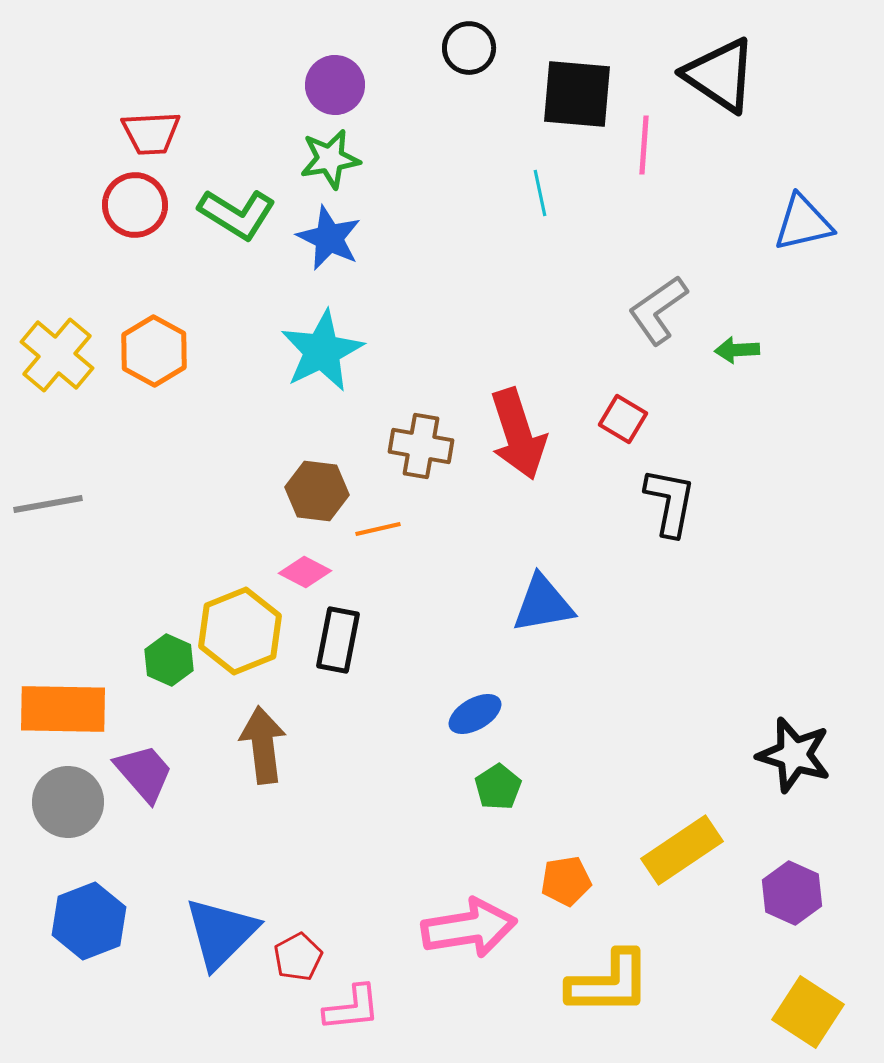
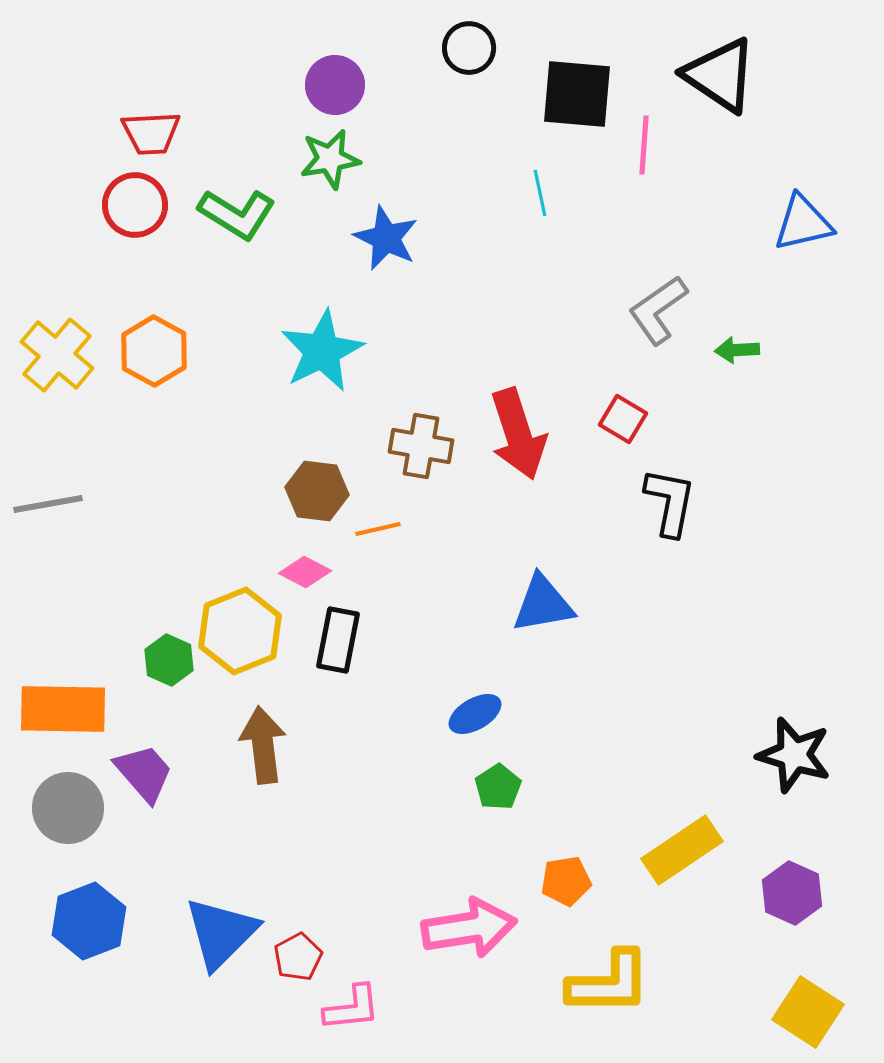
blue star at (329, 238): moved 57 px right
gray circle at (68, 802): moved 6 px down
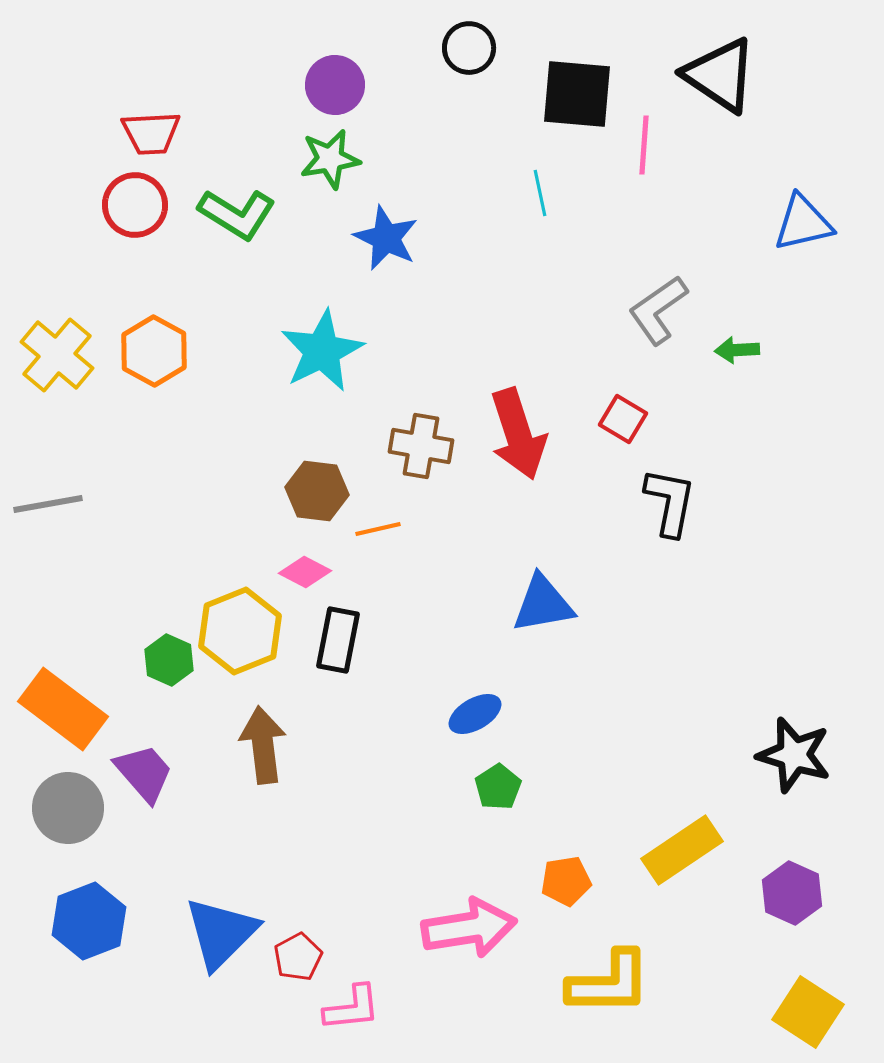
orange rectangle at (63, 709): rotated 36 degrees clockwise
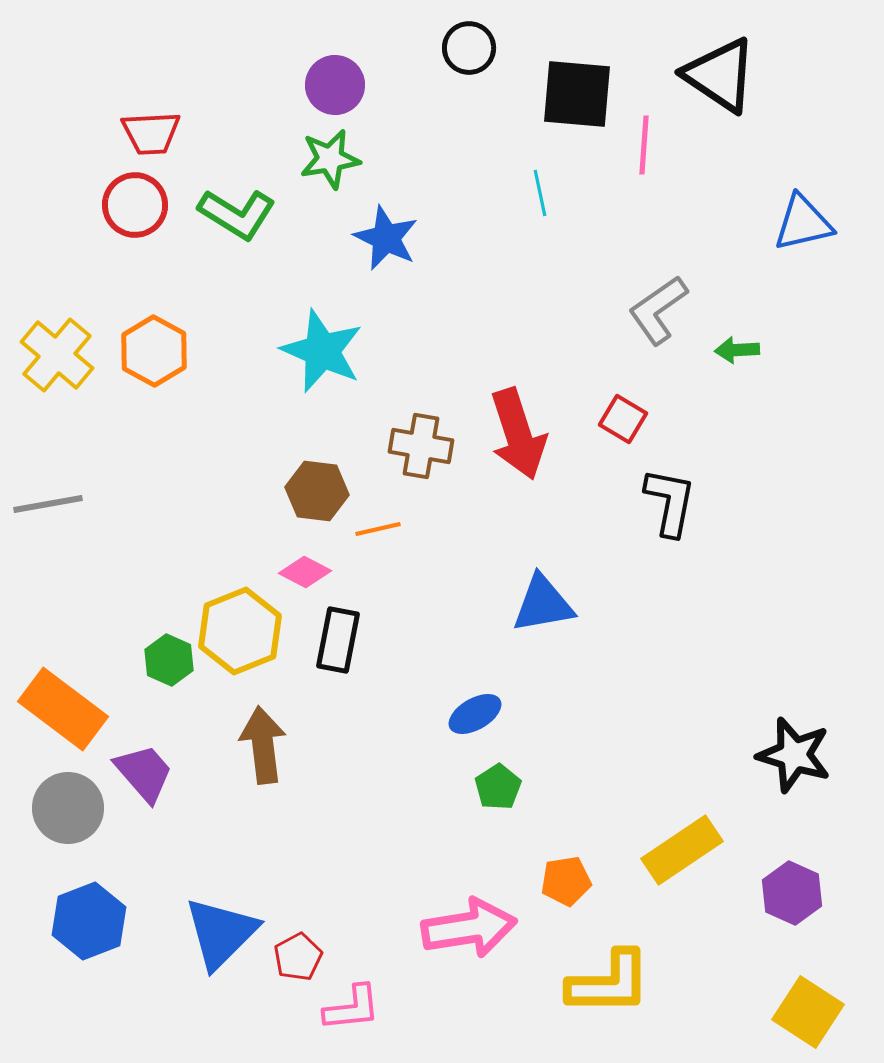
cyan star at (322, 351): rotated 22 degrees counterclockwise
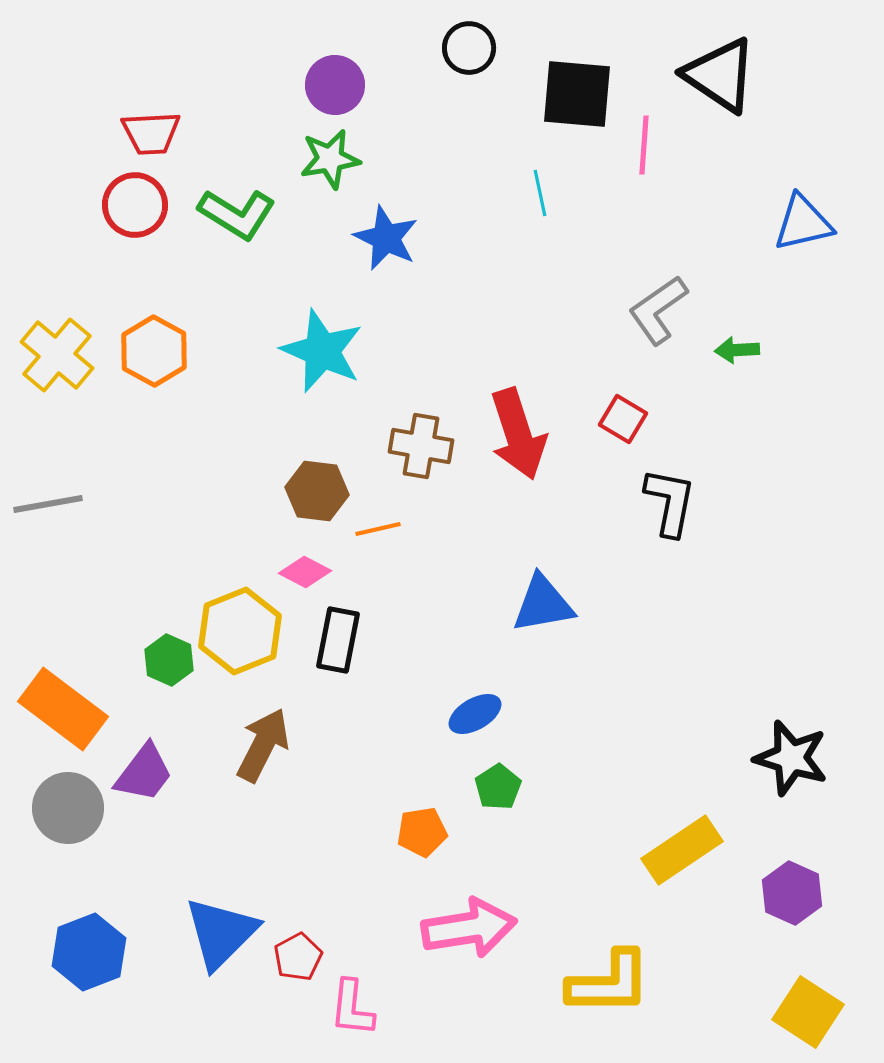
brown arrow at (263, 745): rotated 34 degrees clockwise
black star at (794, 755): moved 3 px left, 3 px down
purple trapezoid at (144, 773): rotated 78 degrees clockwise
orange pentagon at (566, 881): moved 144 px left, 49 px up
blue hexagon at (89, 921): moved 31 px down
pink L-shape at (352, 1008): rotated 102 degrees clockwise
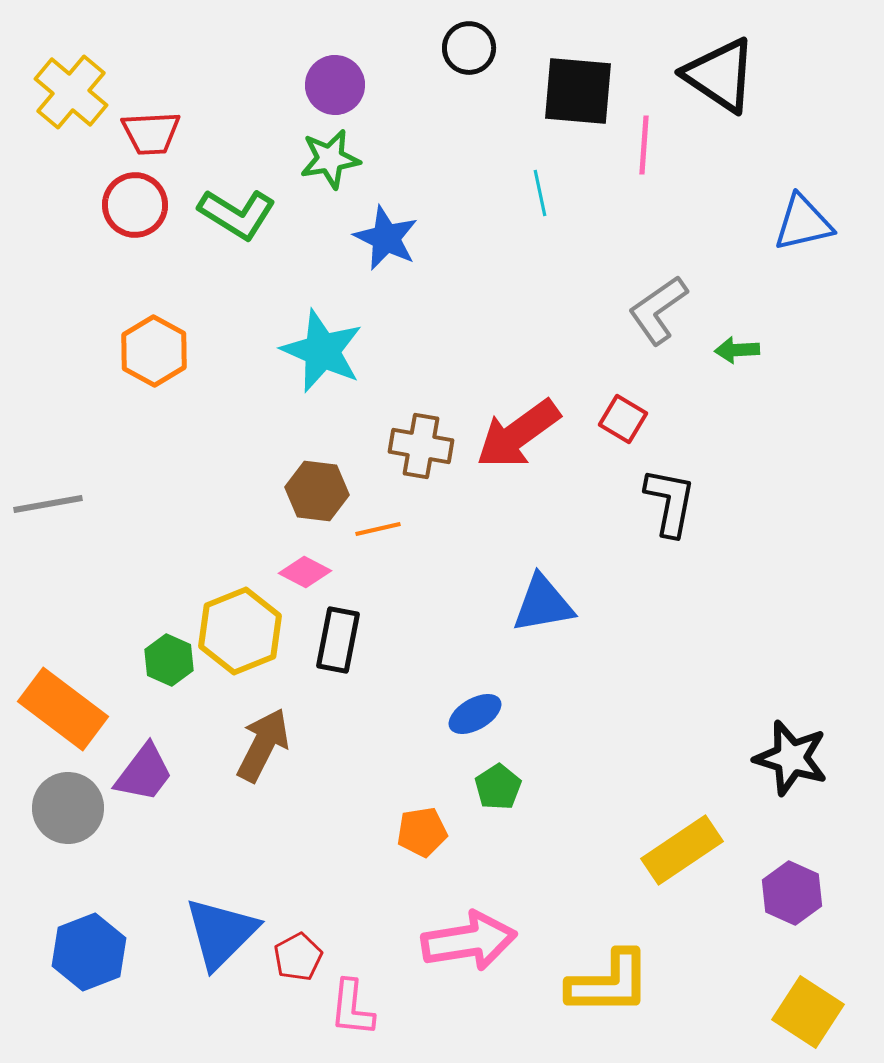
black square at (577, 94): moved 1 px right, 3 px up
yellow cross at (57, 355): moved 14 px right, 263 px up
red arrow at (518, 434): rotated 72 degrees clockwise
pink arrow at (469, 928): moved 13 px down
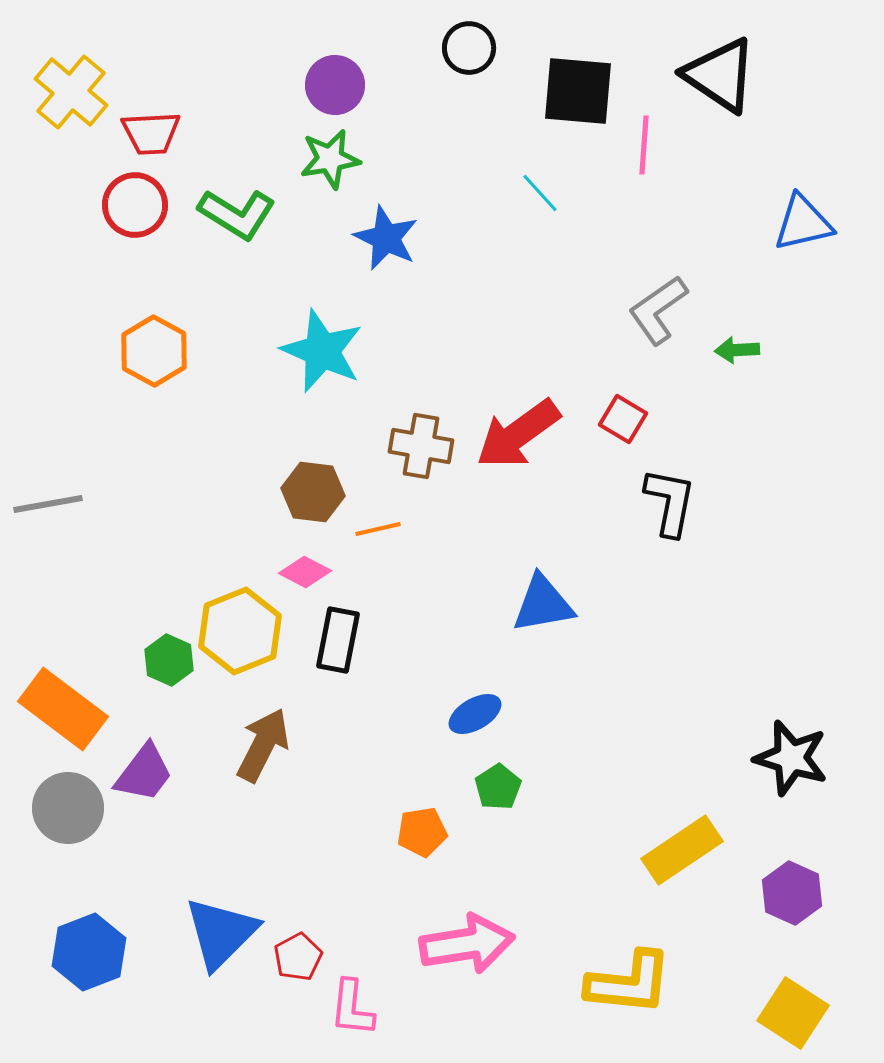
cyan line at (540, 193): rotated 30 degrees counterclockwise
brown hexagon at (317, 491): moved 4 px left, 1 px down
pink arrow at (469, 941): moved 2 px left, 3 px down
yellow L-shape at (609, 983): moved 20 px right; rotated 6 degrees clockwise
yellow square at (808, 1012): moved 15 px left, 1 px down
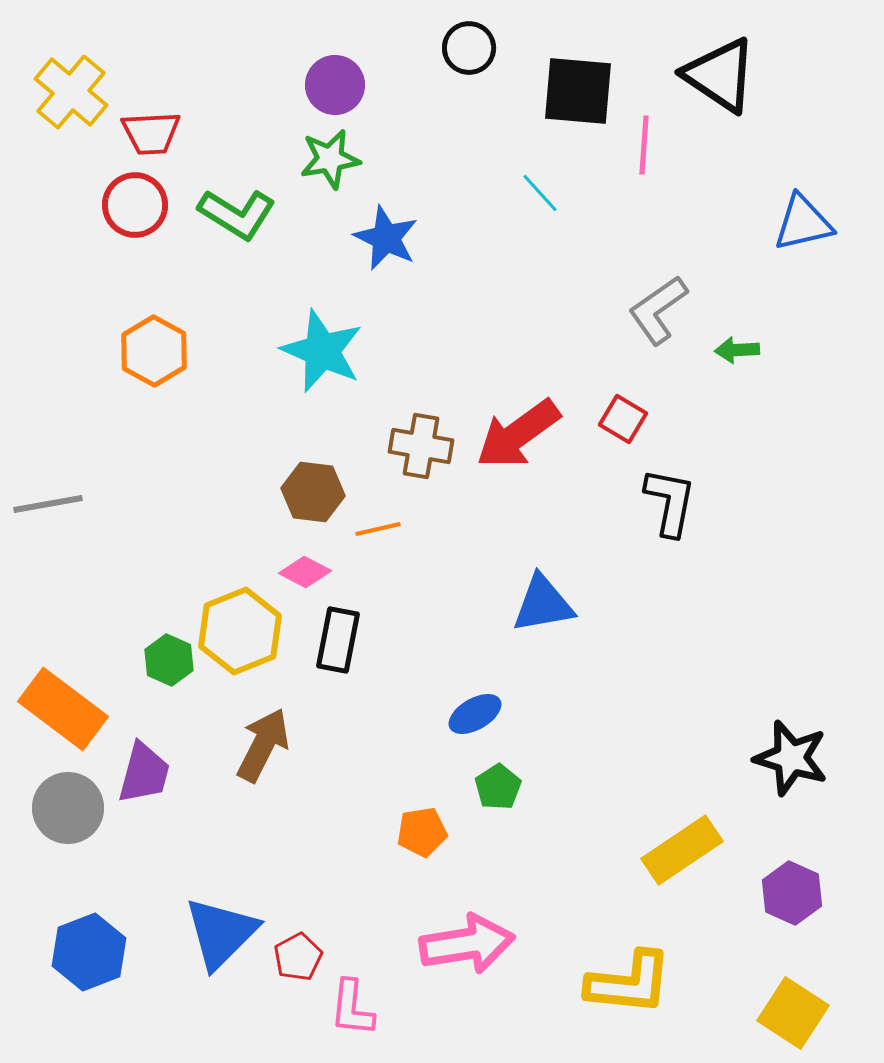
purple trapezoid at (144, 773): rotated 22 degrees counterclockwise
